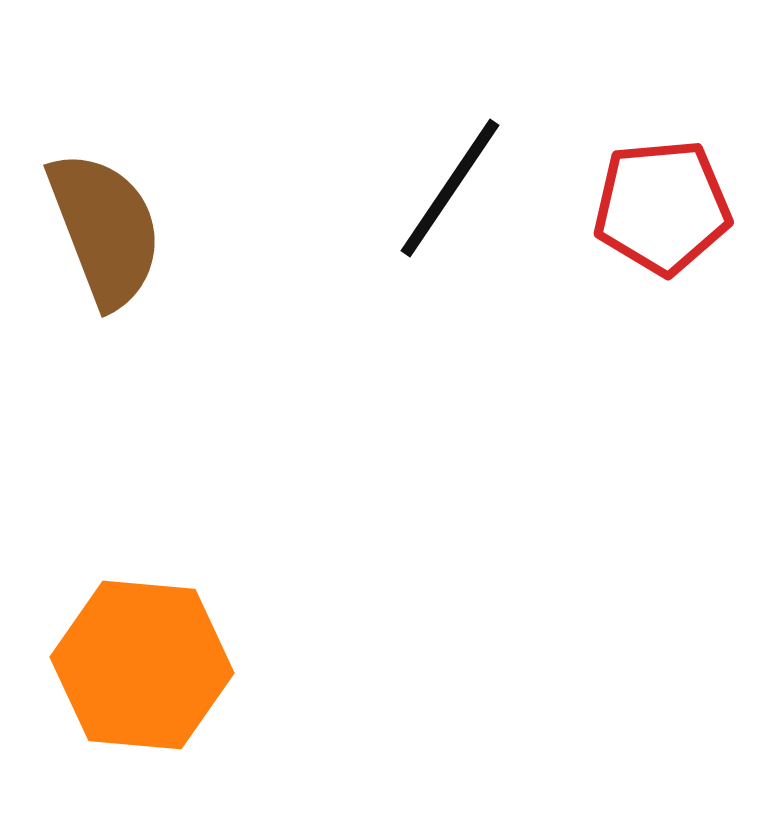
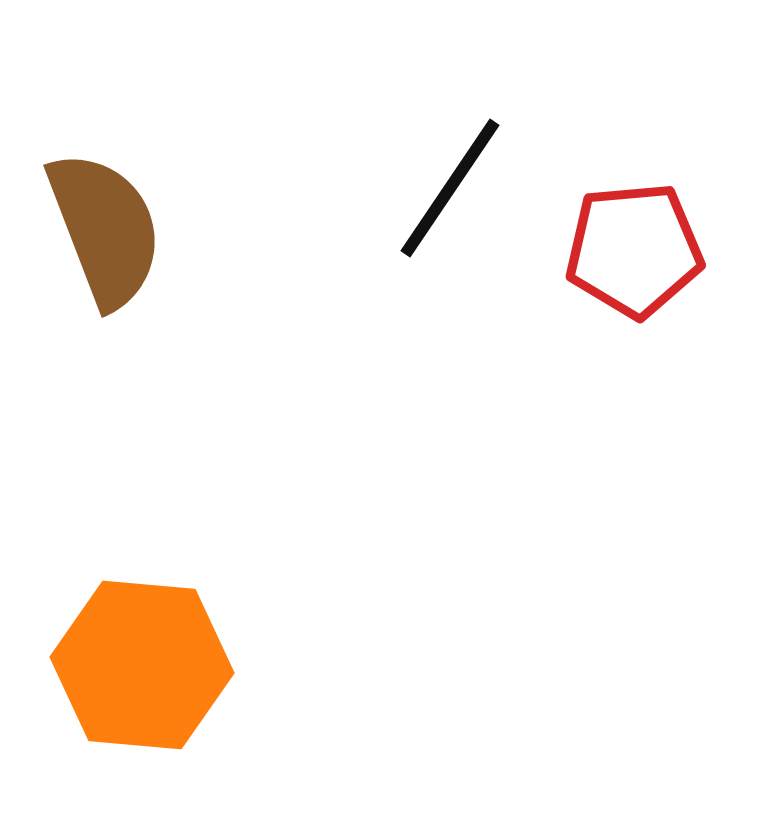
red pentagon: moved 28 px left, 43 px down
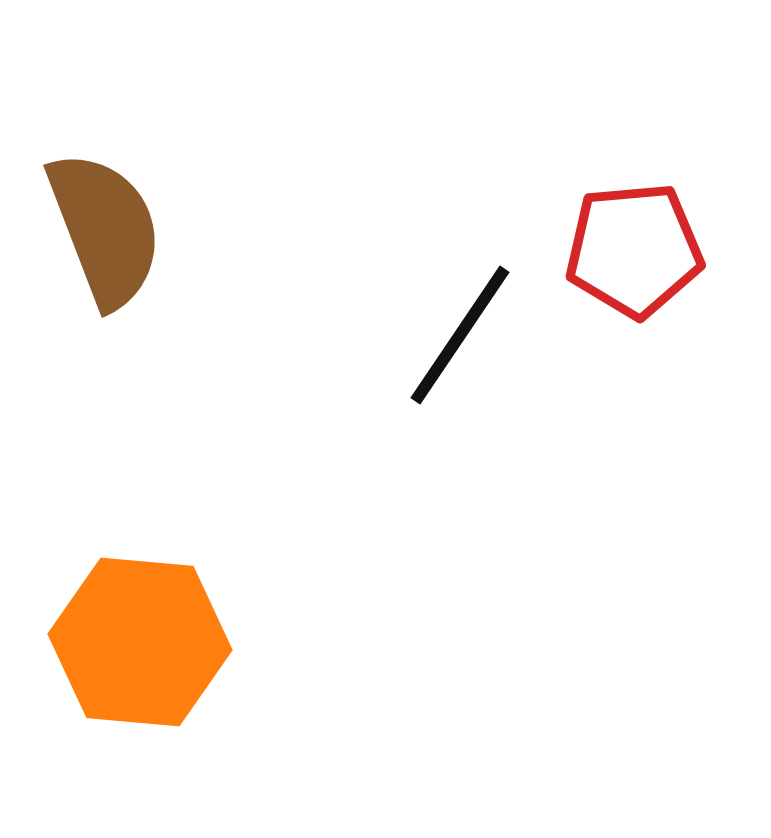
black line: moved 10 px right, 147 px down
orange hexagon: moved 2 px left, 23 px up
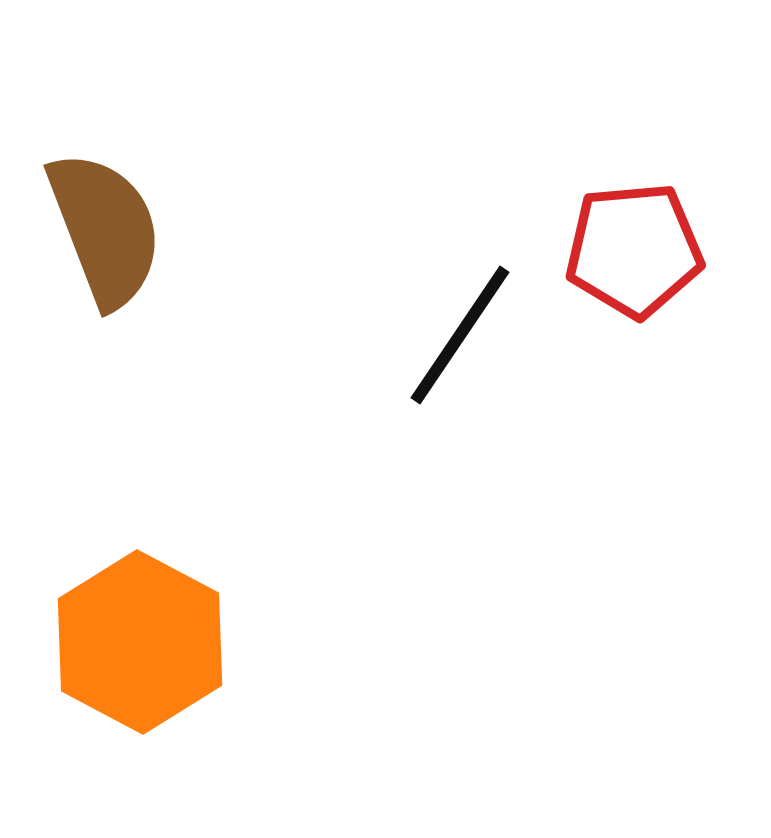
orange hexagon: rotated 23 degrees clockwise
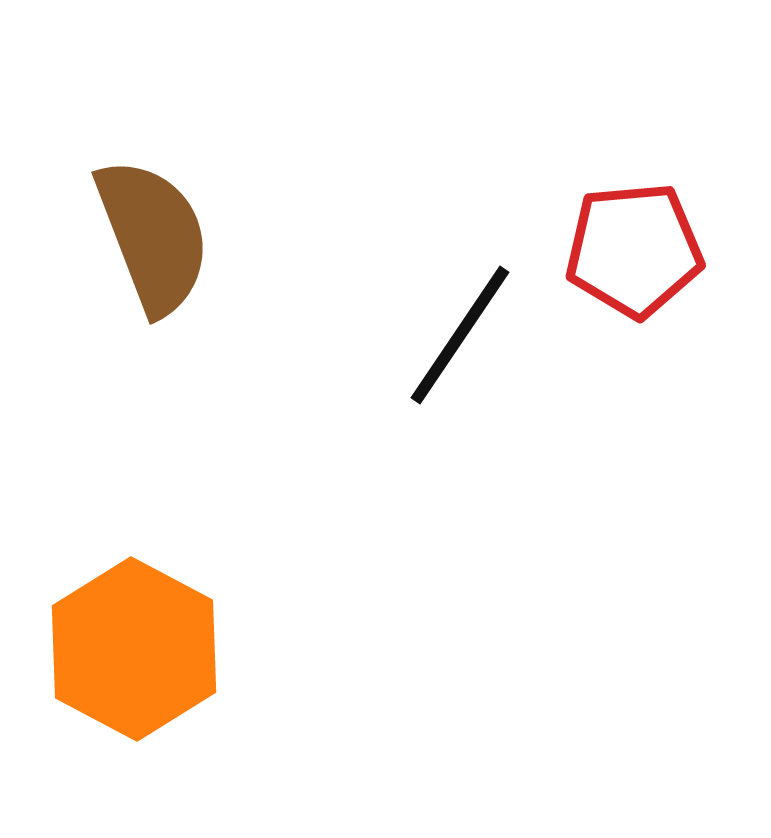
brown semicircle: moved 48 px right, 7 px down
orange hexagon: moved 6 px left, 7 px down
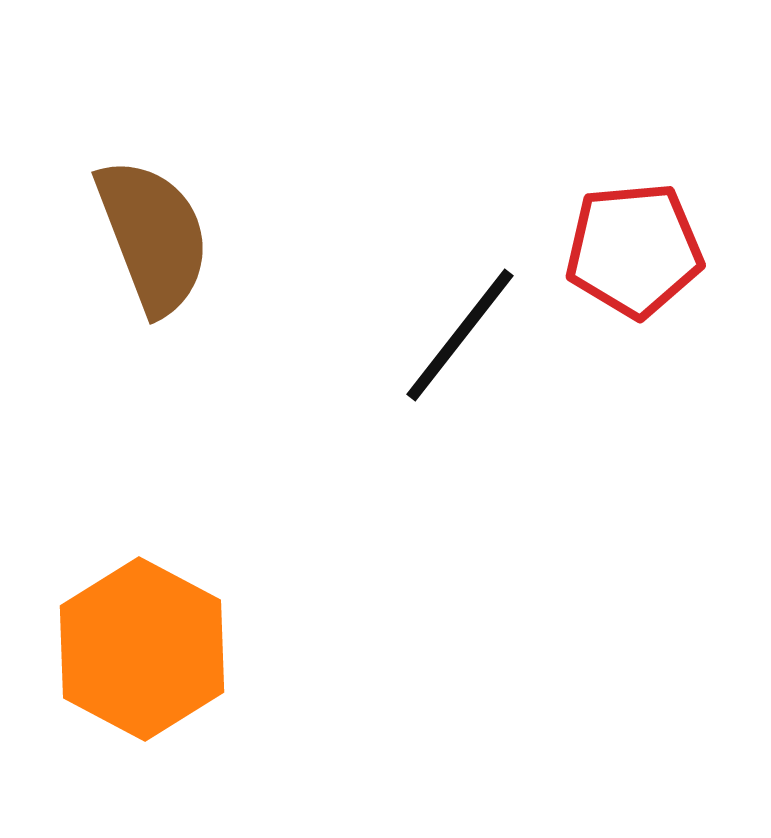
black line: rotated 4 degrees clockwise
orange hexagon: moved 8 px right
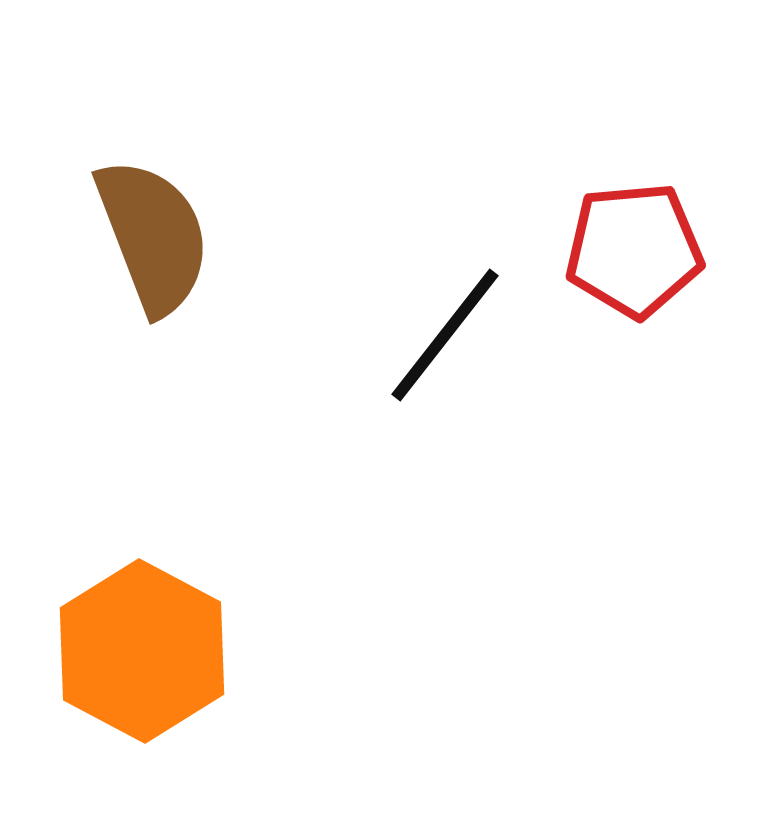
black line: moved 15 px left
orange hexagon: moved 2 px down
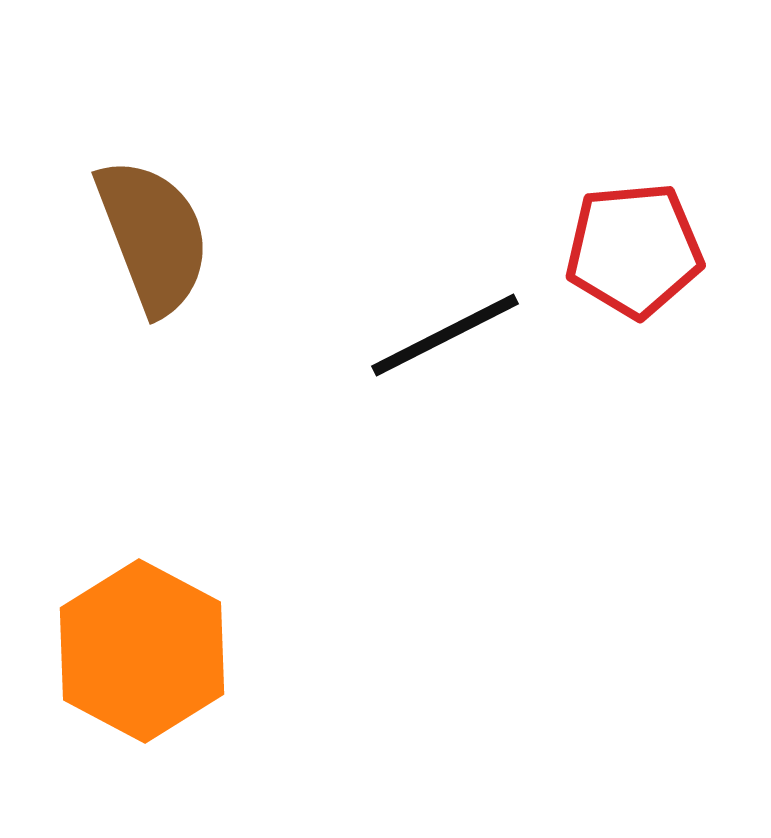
black line: rotated 25 degrees clockwise
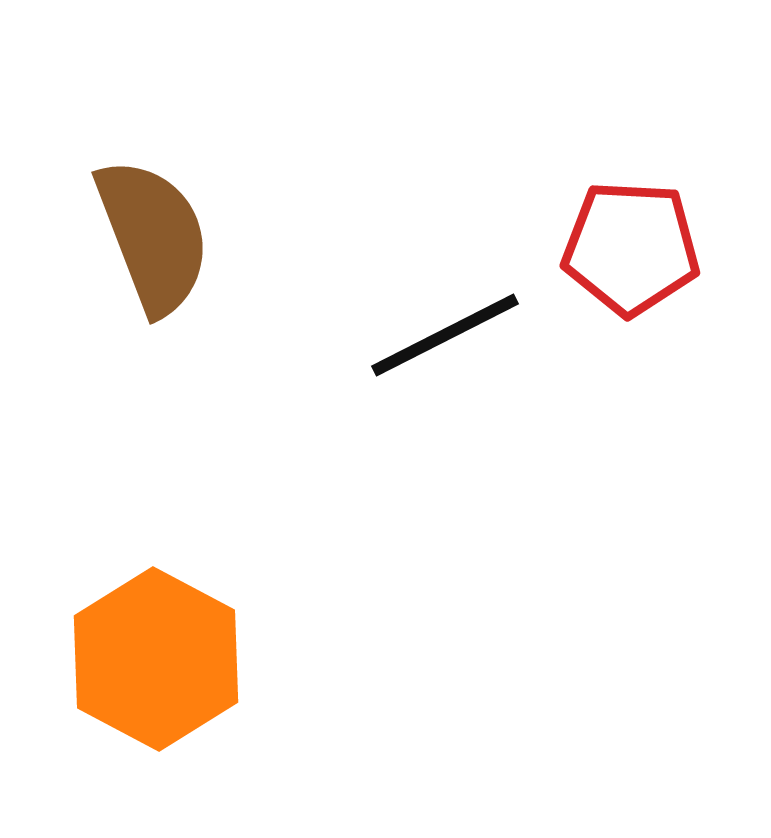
red pentagon: moved 3 px left, 2 px up; rotated 8 degrees clockwise
orange hexagon: moved 14 px right, 8 px down
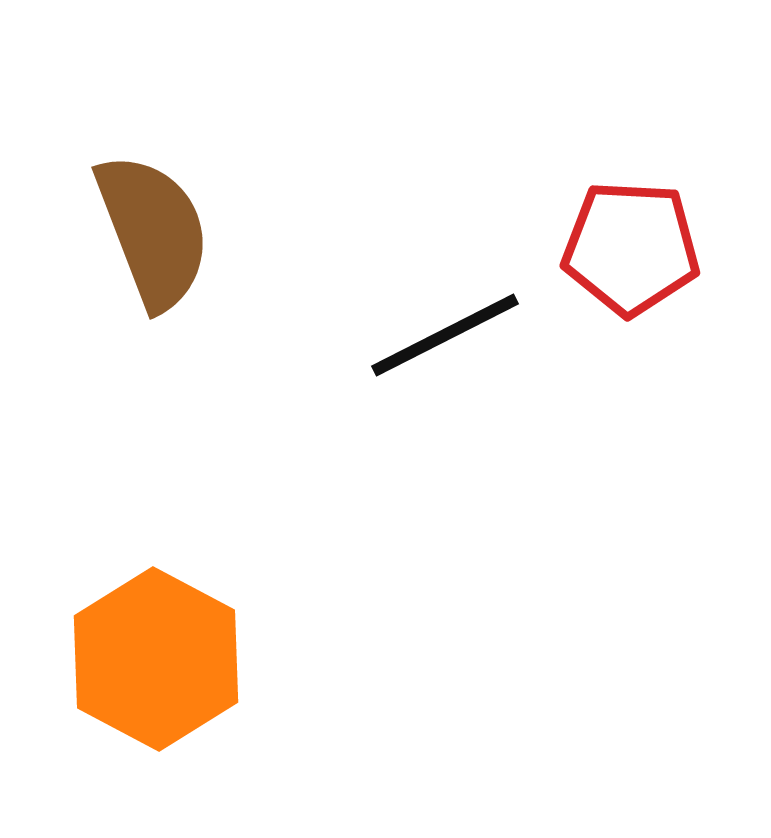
brown semicircle: moved 5 px up
